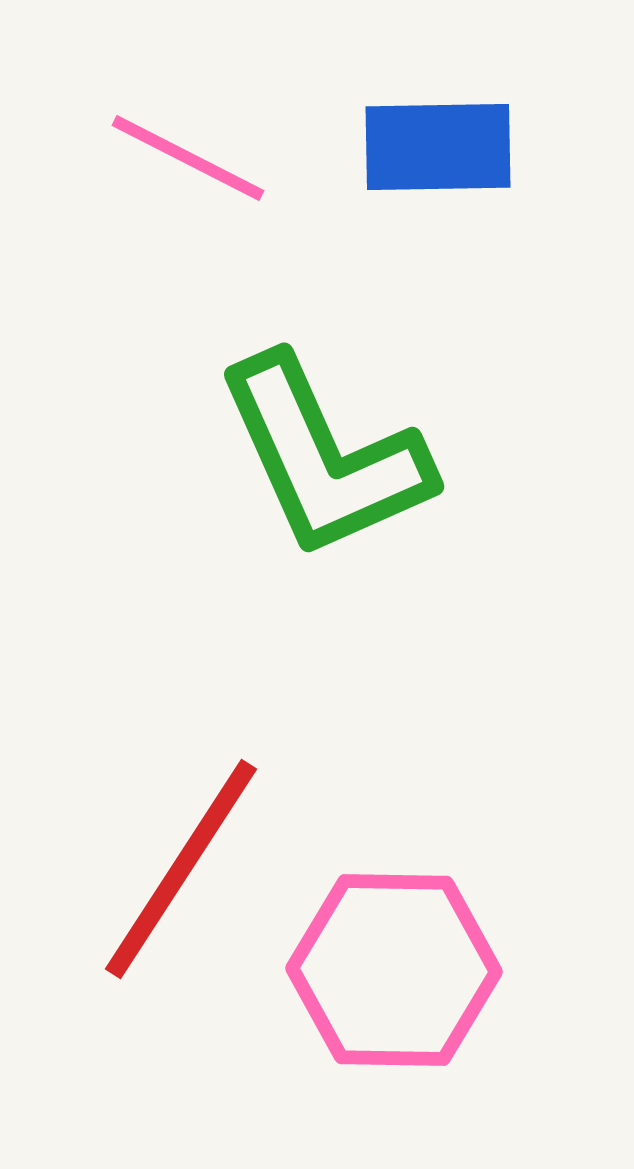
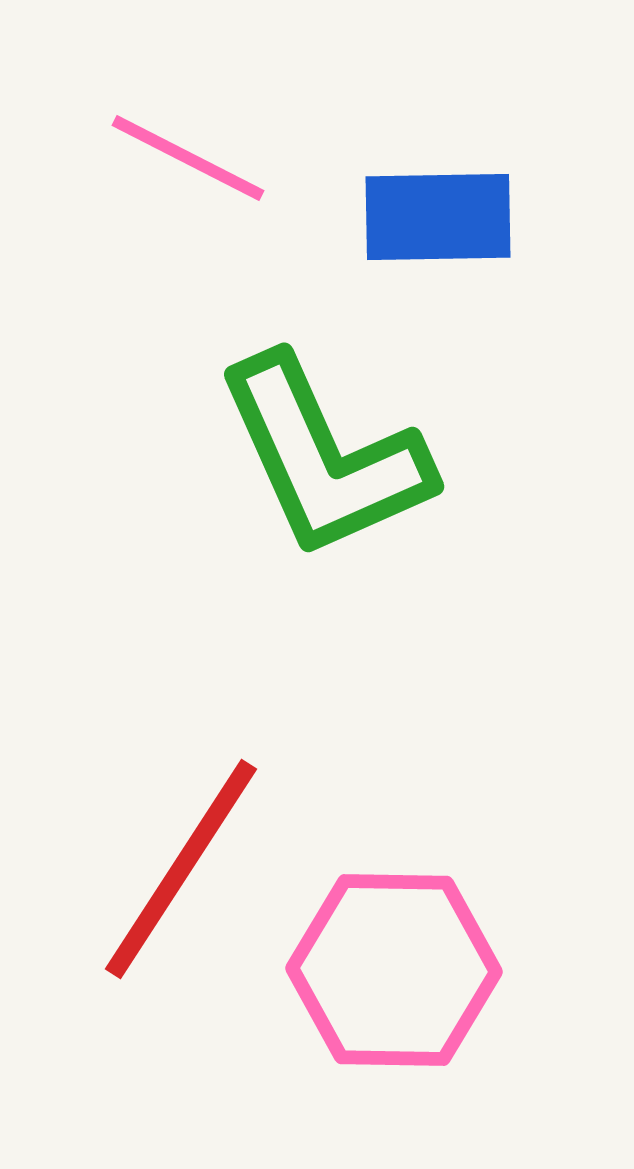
blue rectangle: moved 70 px down
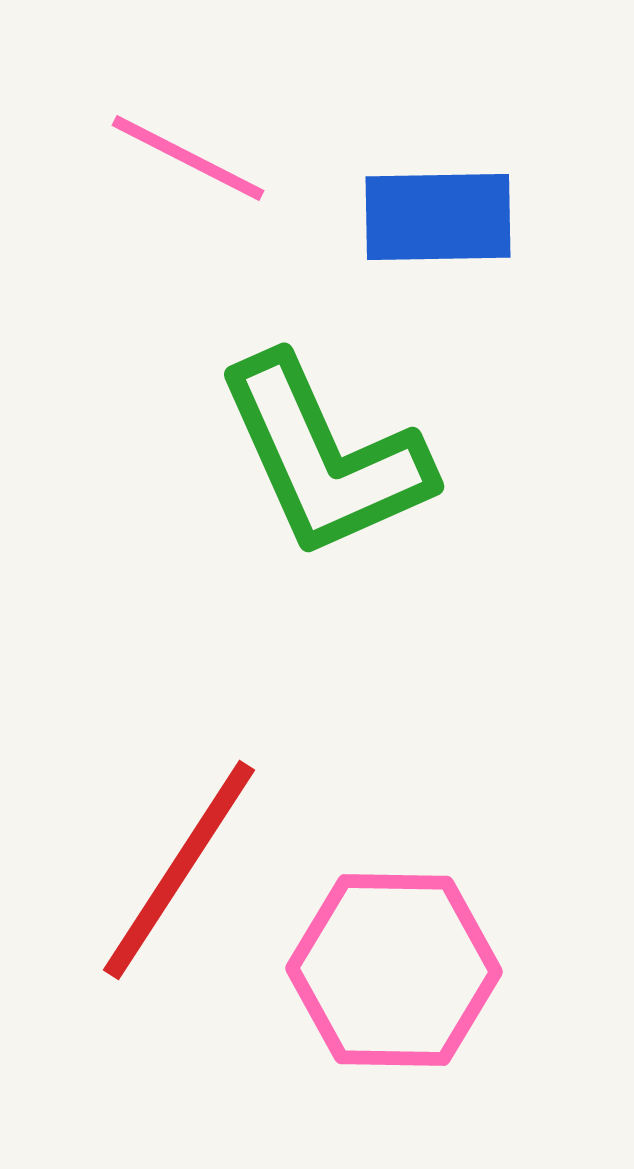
red line: moved 2 px left, 1 px down
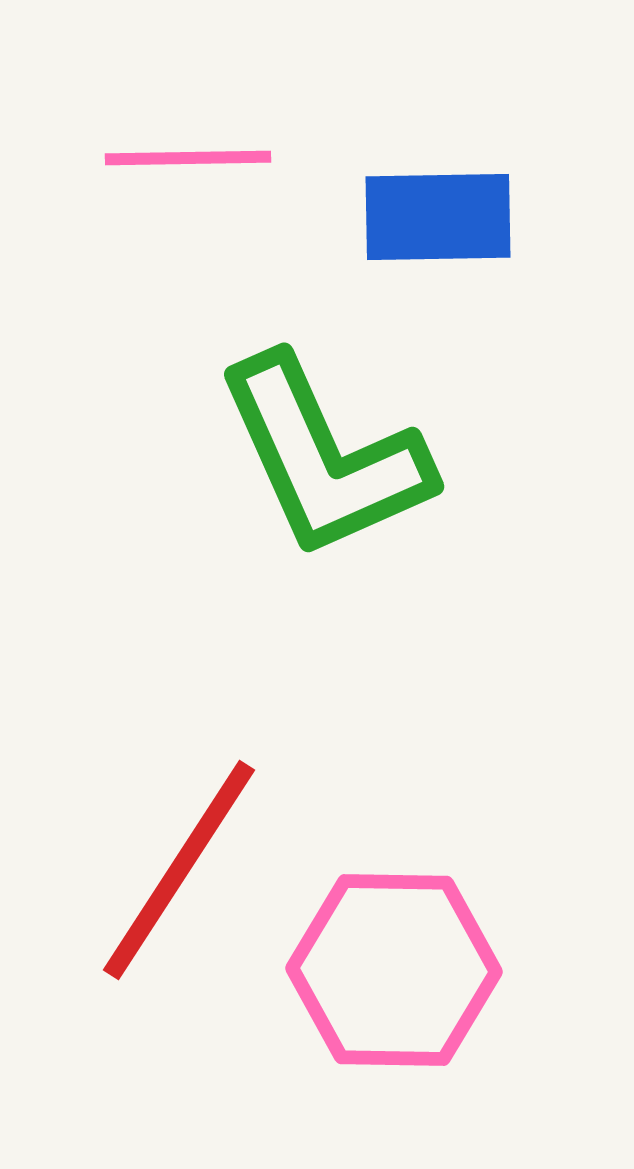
pink line: rotated 28 degrees counterclockwise
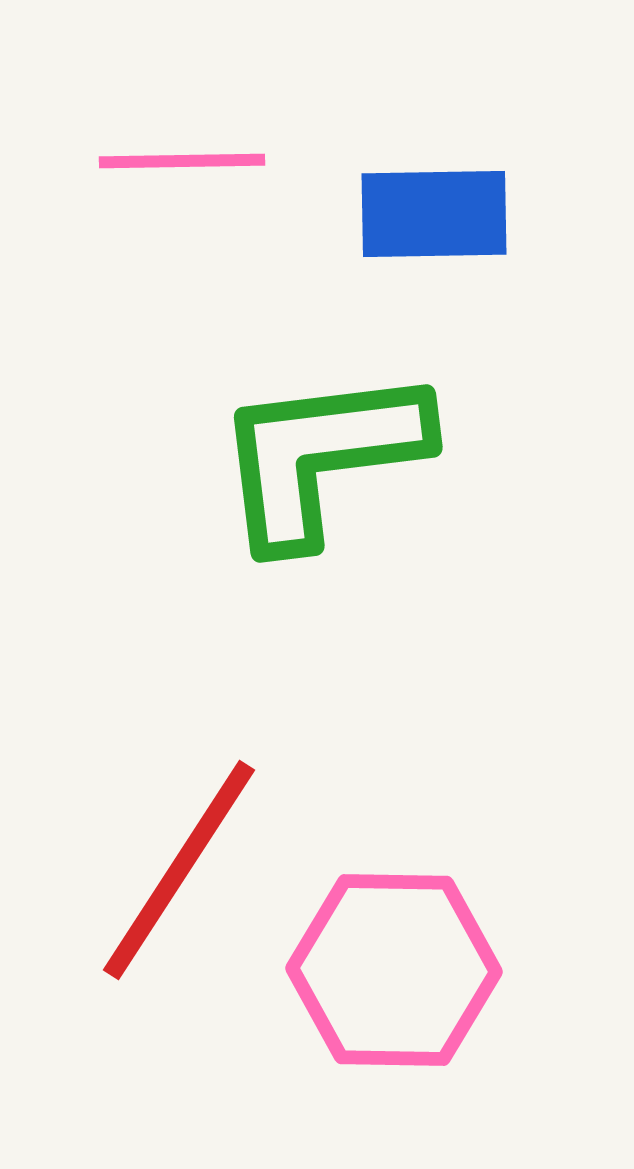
pink line: moved 6 px left, 3 px down
blue rectangle: moved 4 px left, 3 px up
green L-shape: moved 3 px left, 1 px up; rotated 107 degrees clockwise
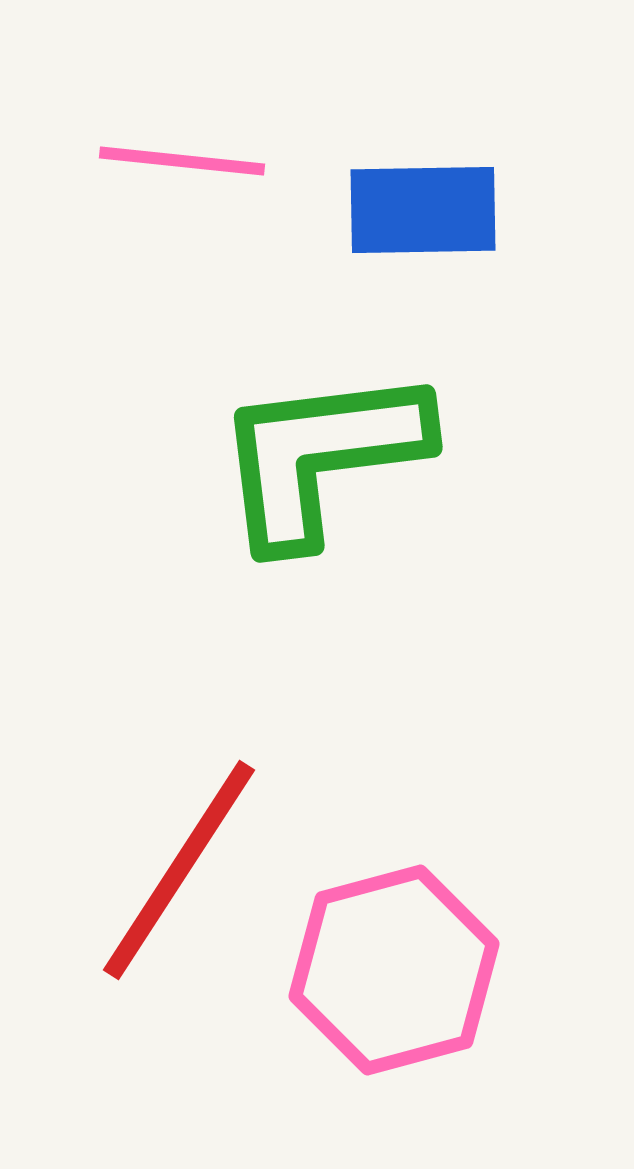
pink line: rotated 7 degrees clockwise
blue rectangle: moved 11 px left, 4 px up
pink hexagon: rotated 16 degrees counterclockwise
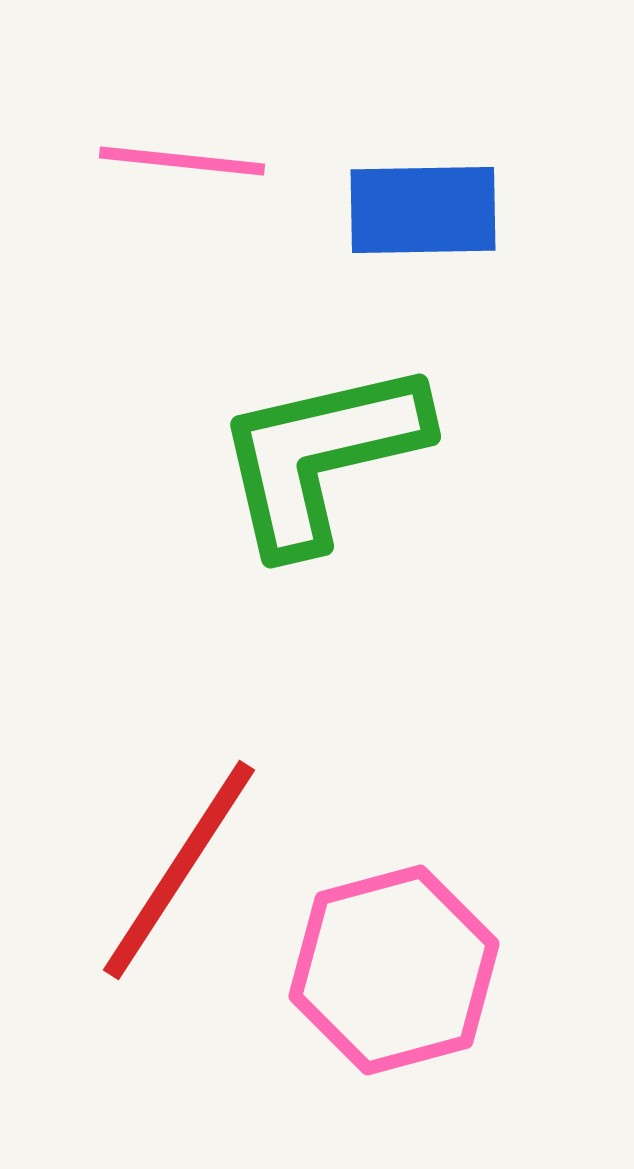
green L-shape: rotated 6 degrees counterclockwise
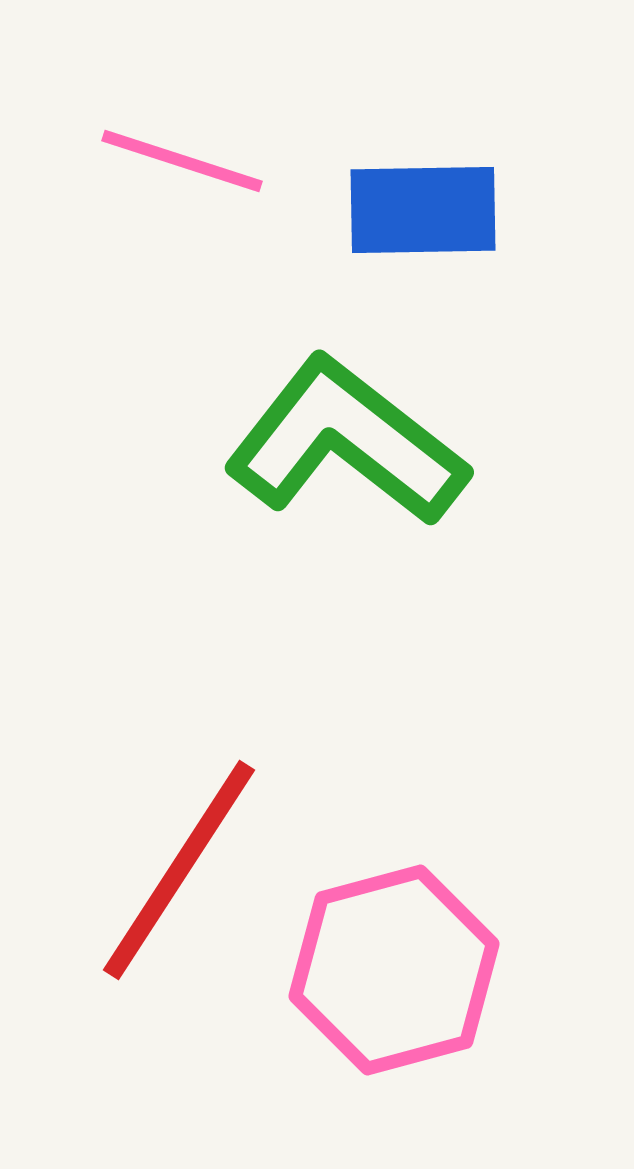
pink line: rotated 12 degrees clockwise
green L-shape: moved 25 px right, 14 px up; rotated 51 degrees clockwise
